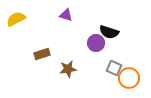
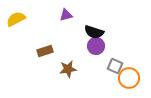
purple triangle: rotated 32 degrees counterclockwise
black semicircle: moved 15 px left
purple circle: moved 3 px down
brown rectangle: moved 3 px right, 3 px up
gray square: moved 1 px right, 2 px up
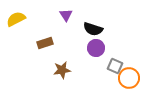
purple triangle: rotated 48 degrees counterclockwise
black semicircle: moved 1 px left, 3 px up
purple circle: moved 2 px down
brown rectangle: moved 8 px up
brown star: moved 6 px left, 1 px down
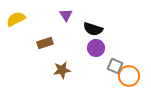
orange circle: moved 2 px up
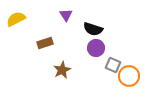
gray square: moved 2 px left, 1 px up
brown star: rotated 18 degrees counterclockwise
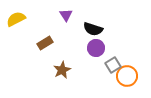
brown rectangle: rotated 14 degrees counterclockwise
gray square: rotated 35 degrees clockwise
orange circle: moved 2 px left
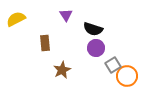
brown rectangle: rotated 63 degrees counterclockwise
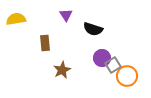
yellow semicircle: rotated 18 degrees clockwise
purple circle: moved 6 px right, 10 px down
